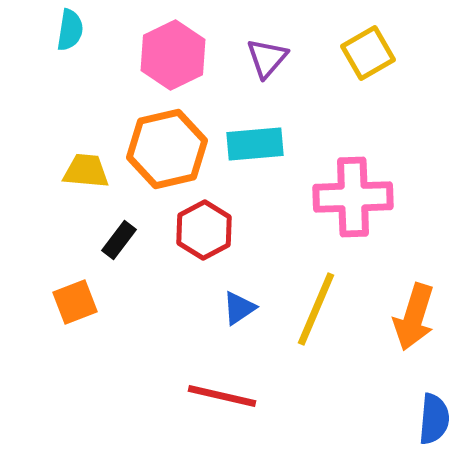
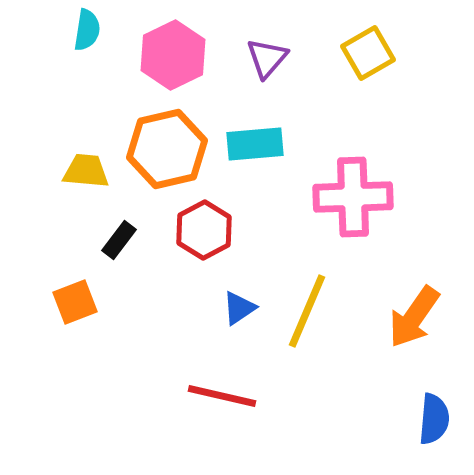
cyan semicircle: moved 17 px right
yellow line: moved 9 px left, 2 px down
orange arrow: rotated 18 degrees clockwise
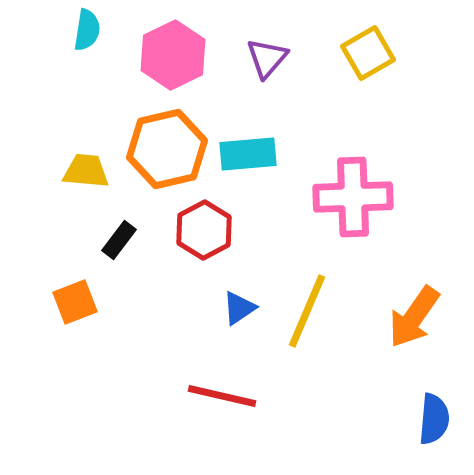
cyan rectangle: moved 7 px left, 10 px down
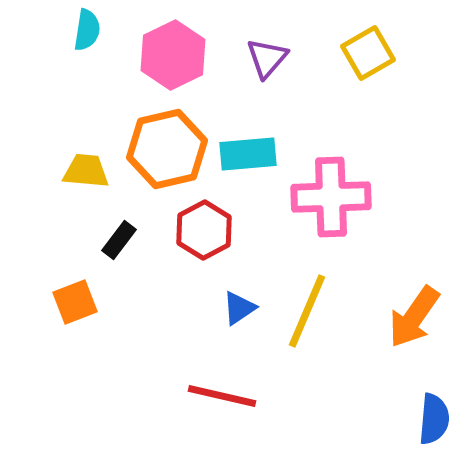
pink cross: moved 22 px left
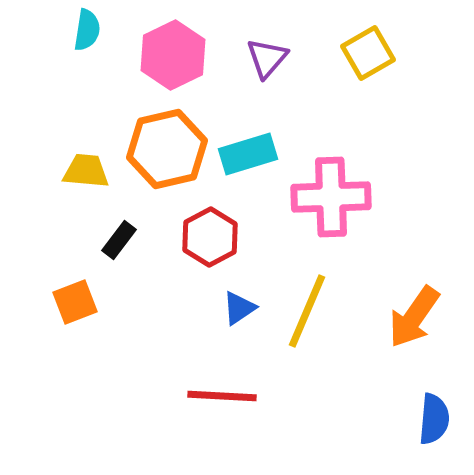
cyan rectangle: rotated 12 degrees counterclockwise
red hexagon: moved 6 px right, 7 px down
red line: rotated 10 degrees counterclockwise
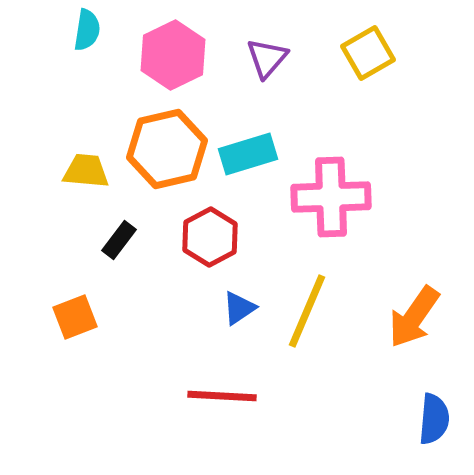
orange square: moved 15 px down
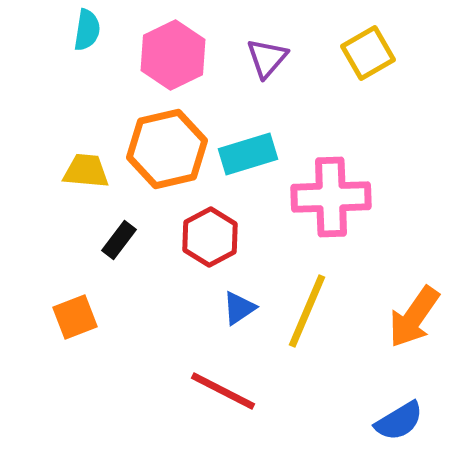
red line: moved 1 px right, 5 px up; rotated 24 degrees clockwise
blue semicircle: moved 35 px left, 2 px down; rotated 54 degrees clockwise
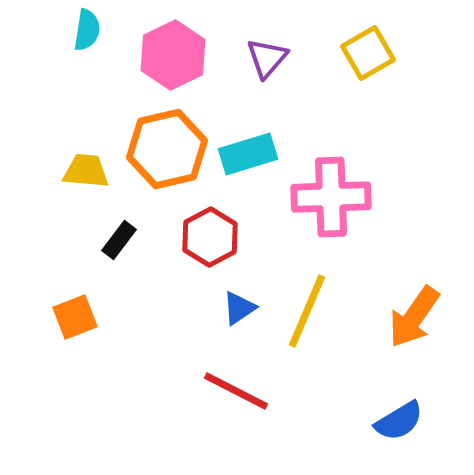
red line: moved 13 px right
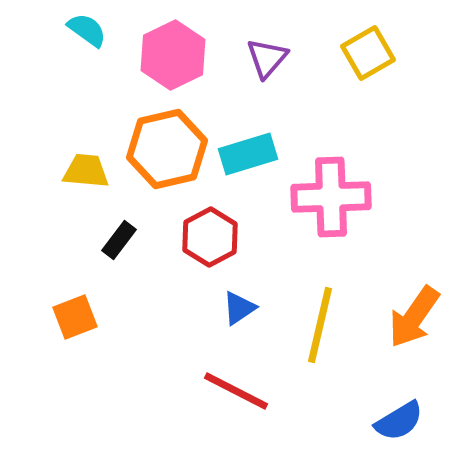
cyan semicircle: rotated 63 degrees counterclockwise
yellow line: moved 13 px right, 14 px down; rotated 10 degrees counterclockwise
